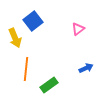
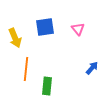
blue square: moved 12 px right, 6 px down; rotated 30 degrees clockwise
pink triangle: rotated 32 degrees counterclockwise
blue arrow: moved 6 px right; rotated 24 degrees counterclockwise
green rectangle: moved 2 px left, 1 px down; rotated 48 degrees counterclockwise
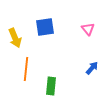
pink triangle: moved 10 px right
green rectangle: moved 4 px right
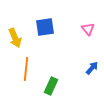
green rectangle: rotated 18 degrees clockwise
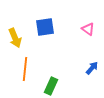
pink triangle: rotated 16 degrees counterclockwise
orange line: moved 1 px left
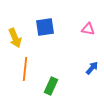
pink triangle: rotated 24 degrees counterclockwise
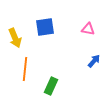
blue arrow: moved 2 px right, 7 px up
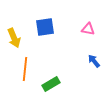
yellow arrow: moved 1 px left
blue arrow: rotated 80 degrees counterclockwise
green rectangle: moved 2 px up; rotated 36 degrees clockwise
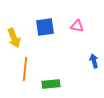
pink triangle: moved 11 px left, 3 px up
blue arrow: rotated 24 degrees clockwise
green rectangle: rotated 24 degrees clockwise
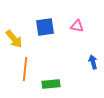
yellow arrow: moved 1 px down; rotated 18 degrees counterclockwise
blue arrow: moved 1 px left, 1 px down
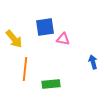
pink triangle: moved 14 px left, 13 px down
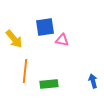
pink triangle: moved 1 px left, 1 px down
blue arrow: moved 19 px down
orange line: moved 2 px down
green rectangle: moved 2 px left
